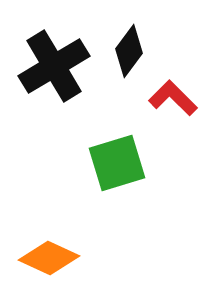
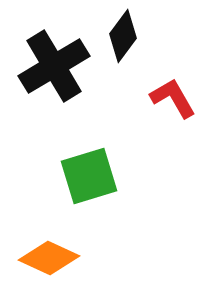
black diamond: moved 6 px left, 15 px up
red L-shape: rotated 15 degrees clockwise
green square: moved 28 px left, 13 px down
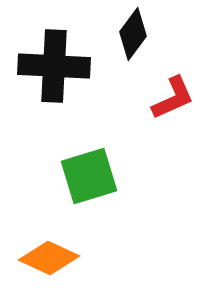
black diamond: moved 10 px right, 2 px up
black cross: rotated 34 degrees clockwise
red L-shape: rotated 96 degrees clockwise
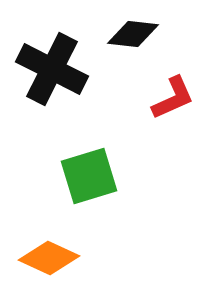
black diamond: rotated 60 degrees clockwise
black cross: moved 2 px left, 3 px down; rotated 24 degrees clockwise
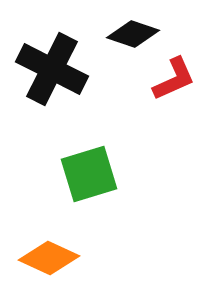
black diamond: rotated 12 degrees clockwise
red L-shape: moved 1 px right, 19 px up
green square: moved 2 px up
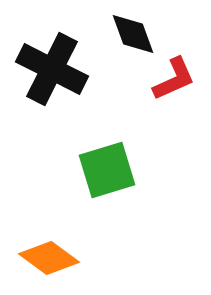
black diamond: rotated 51 degrees clockwise
green square: moved 18 px right, 4 px up
orange diamond: rotated 12 degrees clockwise
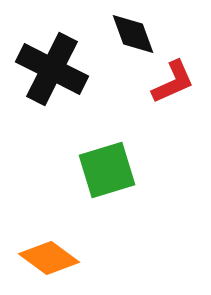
red L-shape: moved 1 px left, 3 px down
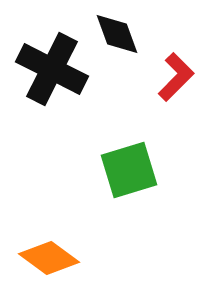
black diamond: moved 16 px left
red L-shape: moved 3 px right, 5 px up; rotated 21 degrees counterclockwise
green square: moved 22 px right
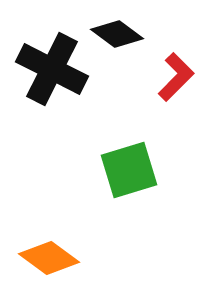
black diamond: rotated 33 degrees counterclockwise
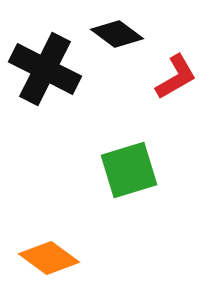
black cross: moved 7 px left
red L-shape: rotated 15 degrees clockwise
